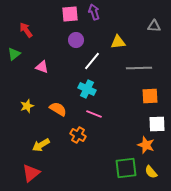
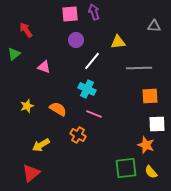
pink triangle: moved 2 px right
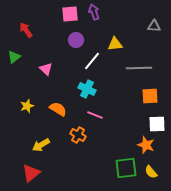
yellow triangle: moved 3 px left, 2 px down
green triangle: moved 3 px down
pink triangle: moved 2 px right, 2 px down; rotated 24 degrees clockwise
pink line: moved 1 px right, 1 px down
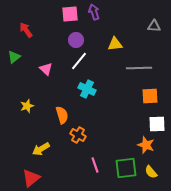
white line: moved 13 px left
orange semicircle: moved 4 px right, 6 px down; rotated 42 degrees clockwise
pink line: moved 50 px down; rotated 49 degrees clockwise
yellow arrow: moved 4 px down
red triangle: moved 5 px down
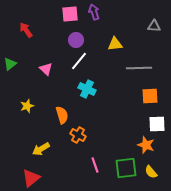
green triangle: moved 4 px left, 7 px down
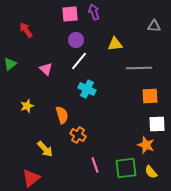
yellow arrow: moved 4 px right; rotated 102 degrees counterclockwise
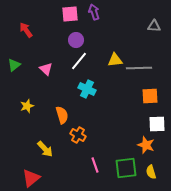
yellow triangle: moved 16 px down
green triangle: moved 4 px right, 1 px down
yellow semicircle: rotated 24 degrees clockwise
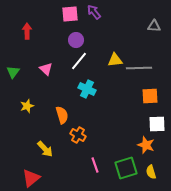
purple arrow: rotated 21 degrees counterclockwise
red arrow: moved 1 px right, 1 px down; rotated 35 degrees clockwise
green triangle: moved 1 px left, 7 px down; rotated 16 degrees counterclockwise
green square: rotated 10 degrees counterclockwise
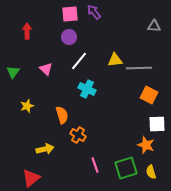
purple circle: moved 7 px left, 3 px up
orange square: moved 1 px left, 1 px up; rotated 30 degrees clockwise
yellow arrow: rotated 60 degrees counterclockwise
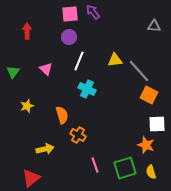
purple arrow: moved 1 px left
white line: rotated 18 degrees counterclockwise
gray line: moved 3 px down; rotated 50 degrees clockwise
green square: moved 1 px left
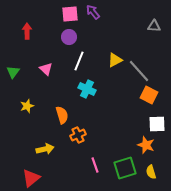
yellow triangle: rotated 21 degrees counterclockwise
orange cross: rotated 35 degrees clockwise
